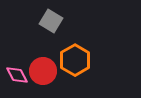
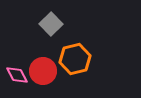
gray square: moved 3 px down; rotated 15 degrees clockwise
orange hexagon: moved 1 px up; rotated 16 degrees clockwise
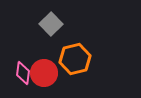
red circle: moved 1 px right, 2 px down
pink diamond: moved 6 px right, 2 px up; rotated 35 degrees clockwise
